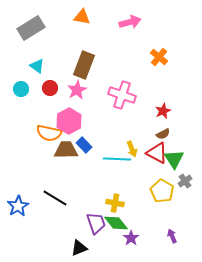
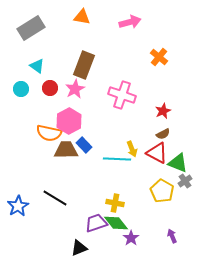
pink star: moved 2 px left, 1 px up
green triangle: moved 4 px right, 4 px down; rotated 35 degrees counterclockwise
purple trapezoid: rotated 90 degrees counterclockwise
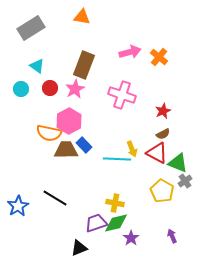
pink arrow: moved 30 px down
green diamond: rotated 65 degrees counterclockwise
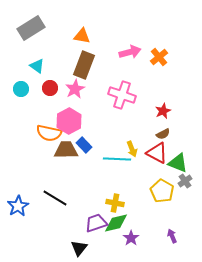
orange triangle: moved 19 px down
orange cross: rotated 12 degrees clockwise
black triangle: rotated 30 degrees counterclockwise
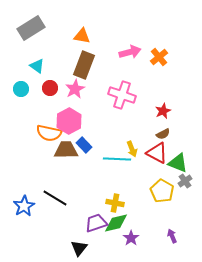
blue star: moved 6 px right
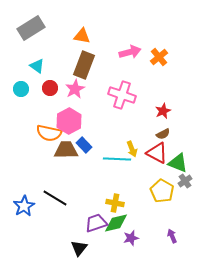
purple star: rotated 21 degrees clockwise
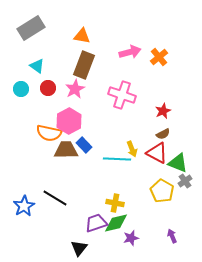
red circle: moved 2 px left
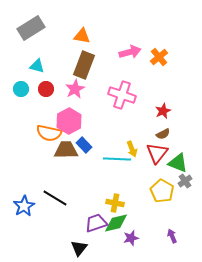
cyan triangle: rotated 21 degrees counterclockwise
red circle: moved 2 px left, 1 px down
red triangle: rotated 40 degrees clockwise
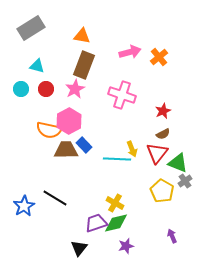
orange semicircle: moved 3 px up
yellow cross: rotated 18 degrees clockwise
purple star: moved 5 px left, 8 px down
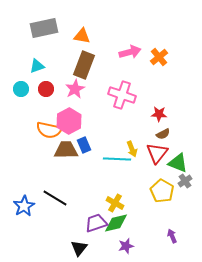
gray rectangle: moved 13 px right; rotated 20 degrees clockwise
cyan triangle: rotated 35 degrees counterclockwise
red star: moved 4 px left, 3 px down; rotated 28 degrees clockwise
blue rectangle: rotated 21 degrees clockwise
